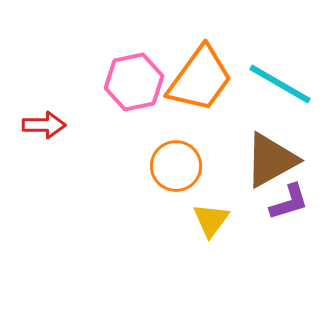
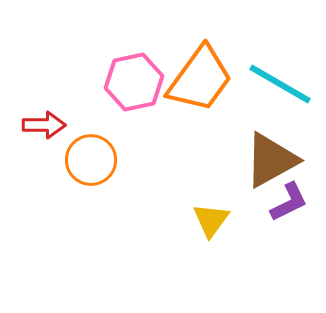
orange circle: moved 85 px left, 6 px up
purple L-shape: rotated 9 degrees counterclockwise
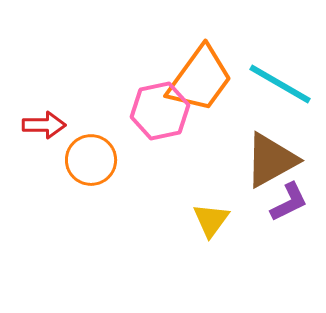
pink hexagon: moved 26 px right, 29 px down
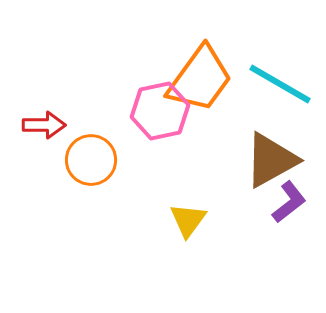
purple L-shape: rotated 12 degrees counterclockwise
yellow triangle: moved 23 px left
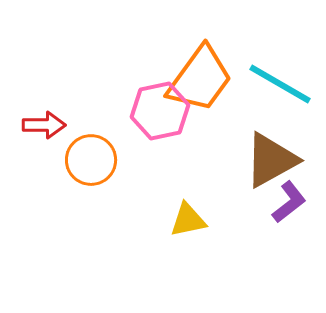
yellow triangle: rotated 42 degrees clockwise
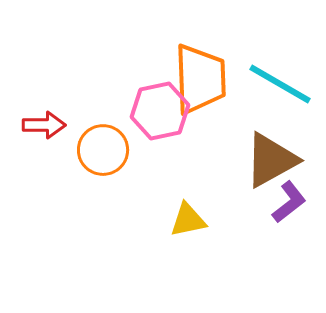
orange trapezoid: rotated 38 degrees counterclockwise
orange circle: moved 12 px right, 10 px up
